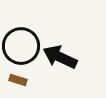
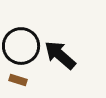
black arrow: moved 2 px up; rotated 16 degrees clockwise
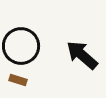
black arrow: moved 22 px right
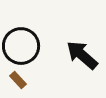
brown rectangle: rotated 30 degrees clockwise
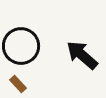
brown rectangle: moved 4 px down
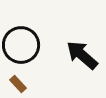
black circle: moved 1 px up
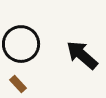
black circle: moved 1 px up
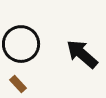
black arrow: moved 1 px up
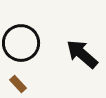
black circle: moved 1 px up
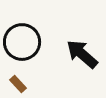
black circle: moved 1 px right, 1 px up
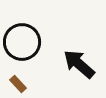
black arrow: moved 3 px left, 10 px down
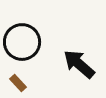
brown rectangle: moved 1 px up
